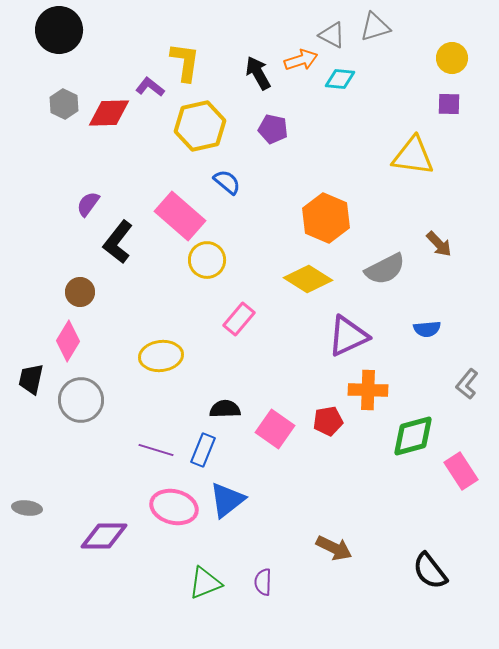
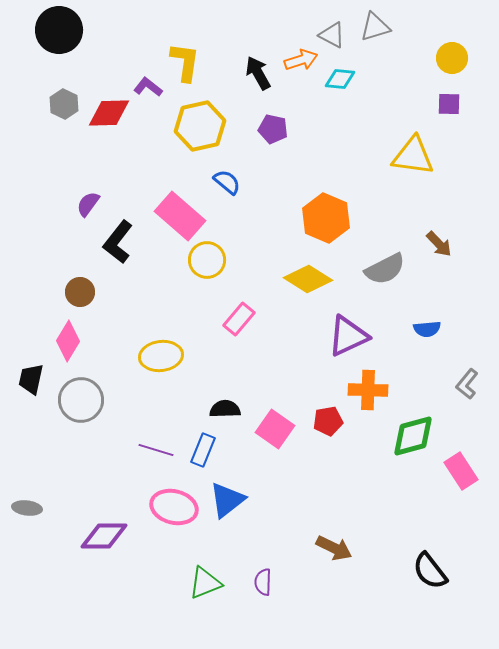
purple L-shape at (150, 87): moved 2 px left
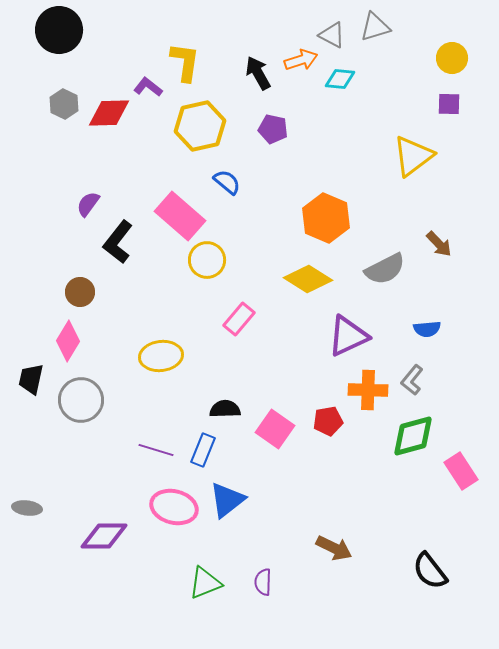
yellow triangle at (413, 156): rotated 45 degrees counterclockwise
gray L-shape at (467, 384): moved 55 px left, 4 px up
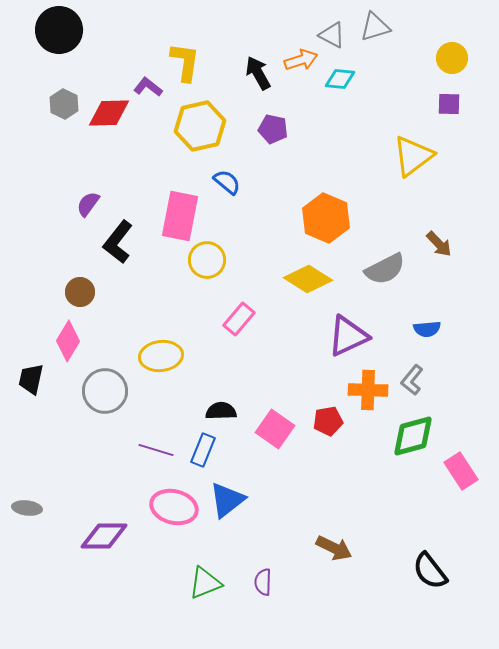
pink rectangle at (180, 216): rotated 60 degrees clockwise
gray circle at (81, 400): moved 24 px right, 9 px up
black semicircle at (225, 409): moved 4 px left, 2 px down
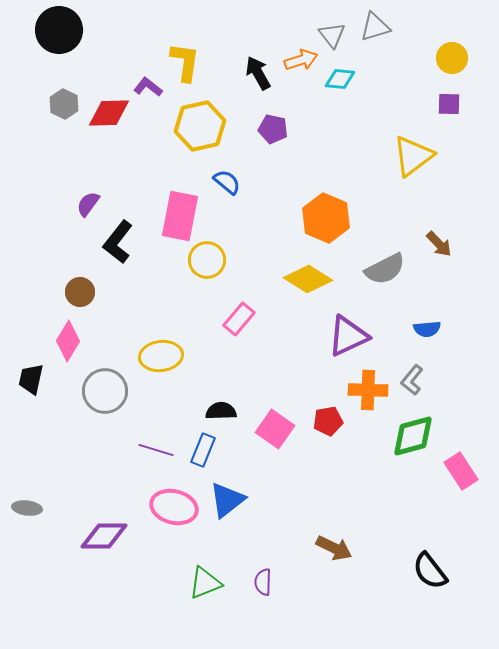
gray triangle at (332, 35): rotated 24 degrees clockwise
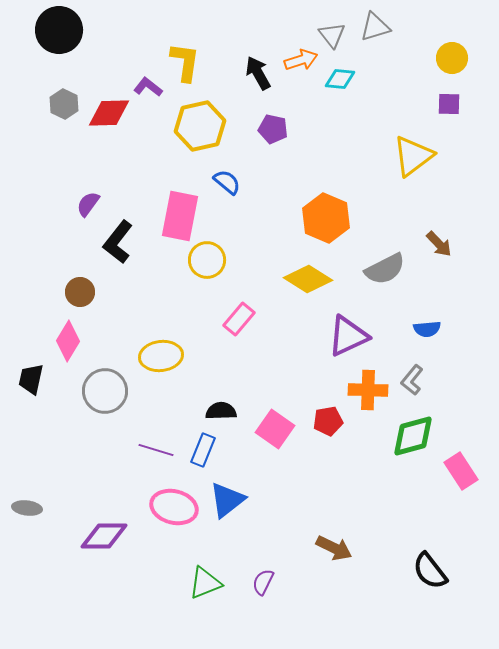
purple semicircle at (263, 582): rotated 24 degrees clockwise
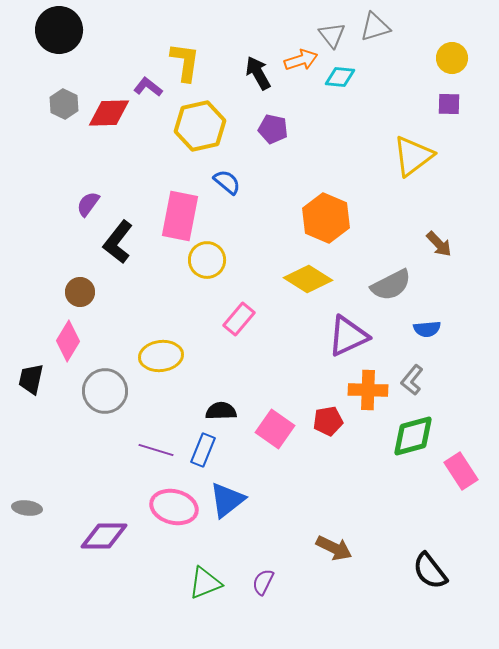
cyan diamond at (340, 79): moved 2 px up
gray semicircle at (385, 269): moved 6 px right, 16 px down
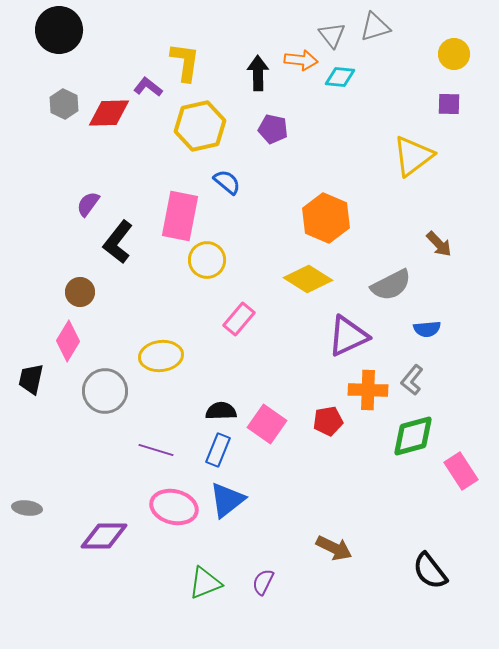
yellow circle at (452, 58): moved 2 px right, 4 px up
orange arrow at (301, 60): rotated 24 degrees clockwise
black arrow at (258, 73): rotated 28 degrees clockwise
pink square at (275, 429): moved 8 px left, 5 px up
blue rectangle at (203, 450): moved 15 px right
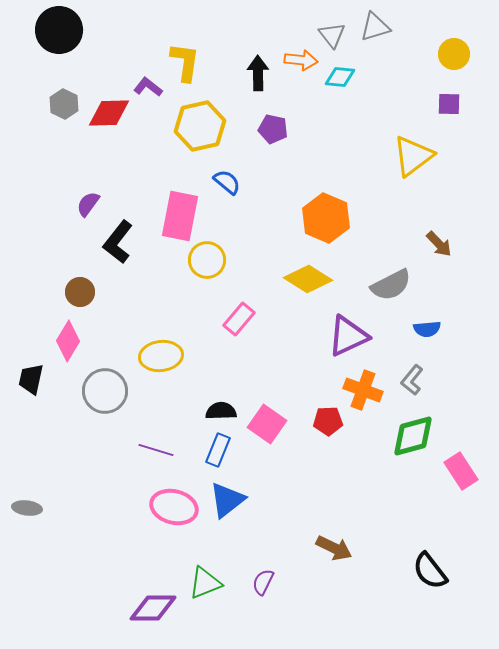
orange cross at (368, 390): moved 5 px left; rotated 18 degrees clockwise
red pentagon at (328, 421): rotated 8 degrees clockwise
purple diamond at (104, 536): moved 49 px right, 72 px down
